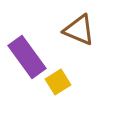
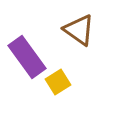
brown triangle: rotated 12 degrees clockwise
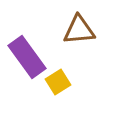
brown triangle: rotated 40 degrees counterclockwise
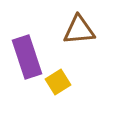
purple rectangle: rotated 18 degrees clockwise
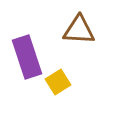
brown triangle: rotated 8 degrees clockwise
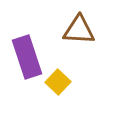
yellow square: rotated 15 degrees counterclockwise
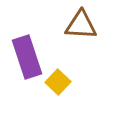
brown triangle: moved 2 px right, 5 px up
